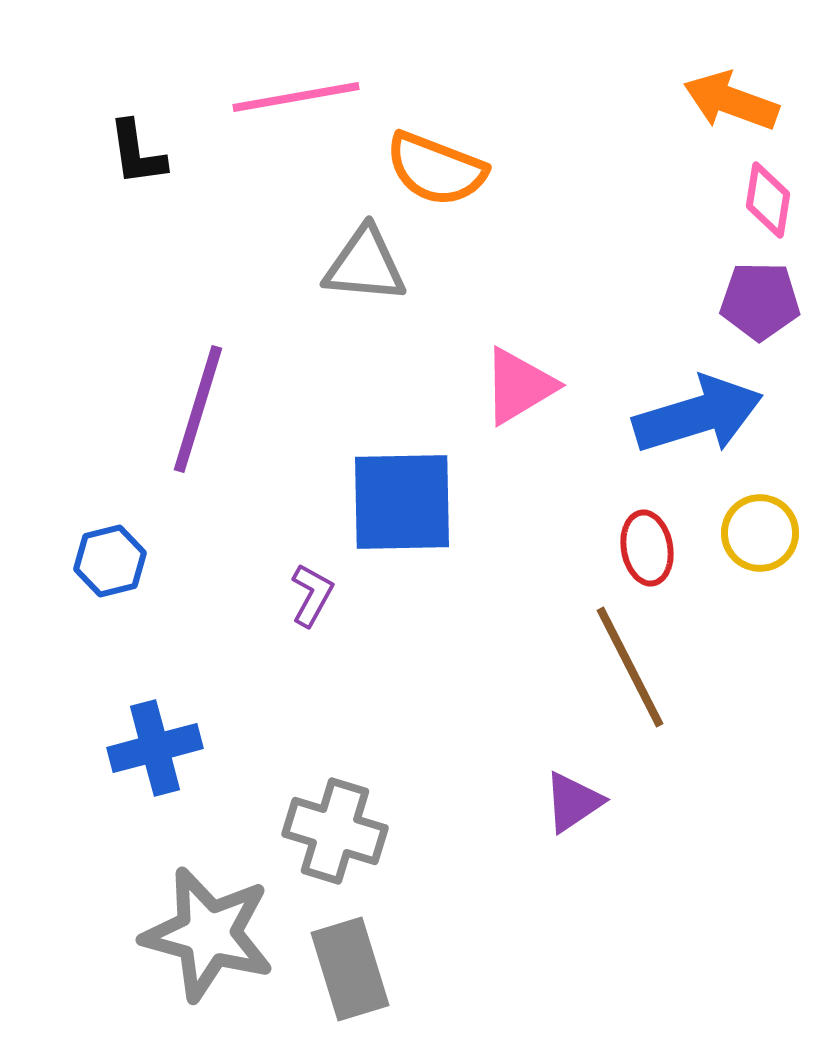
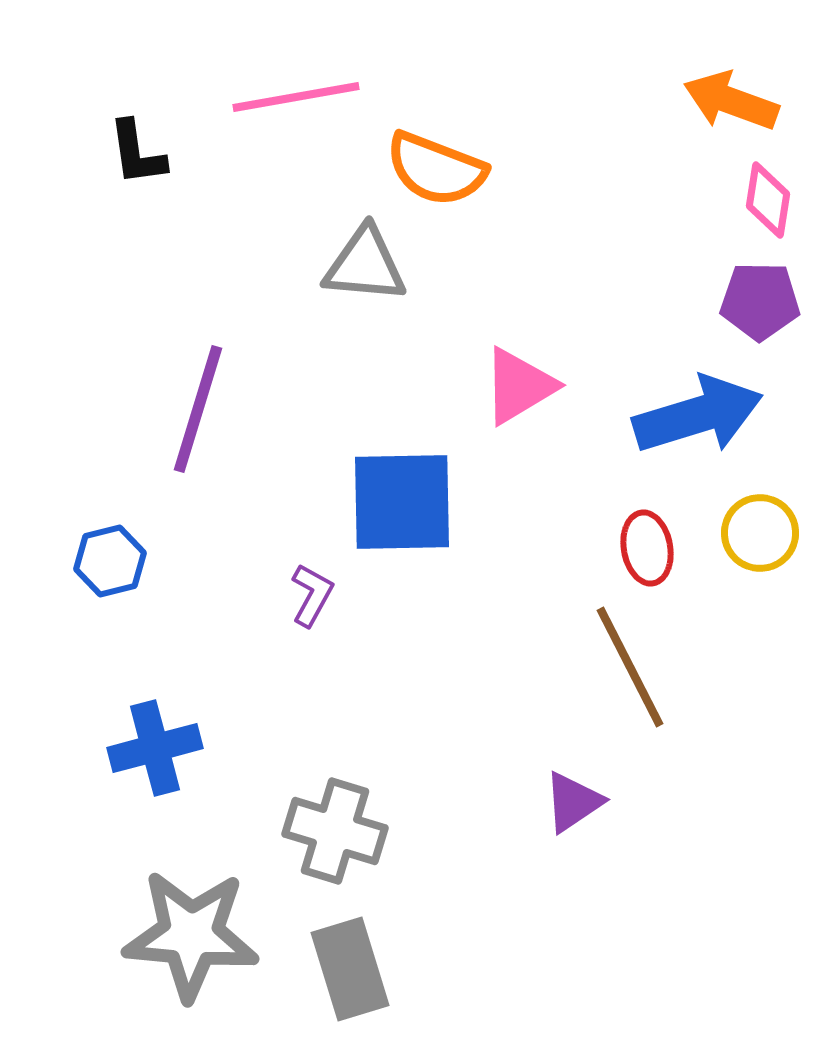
gray star: moved 17 px left, 1 px down; rotated 10 degrees counterclockwise
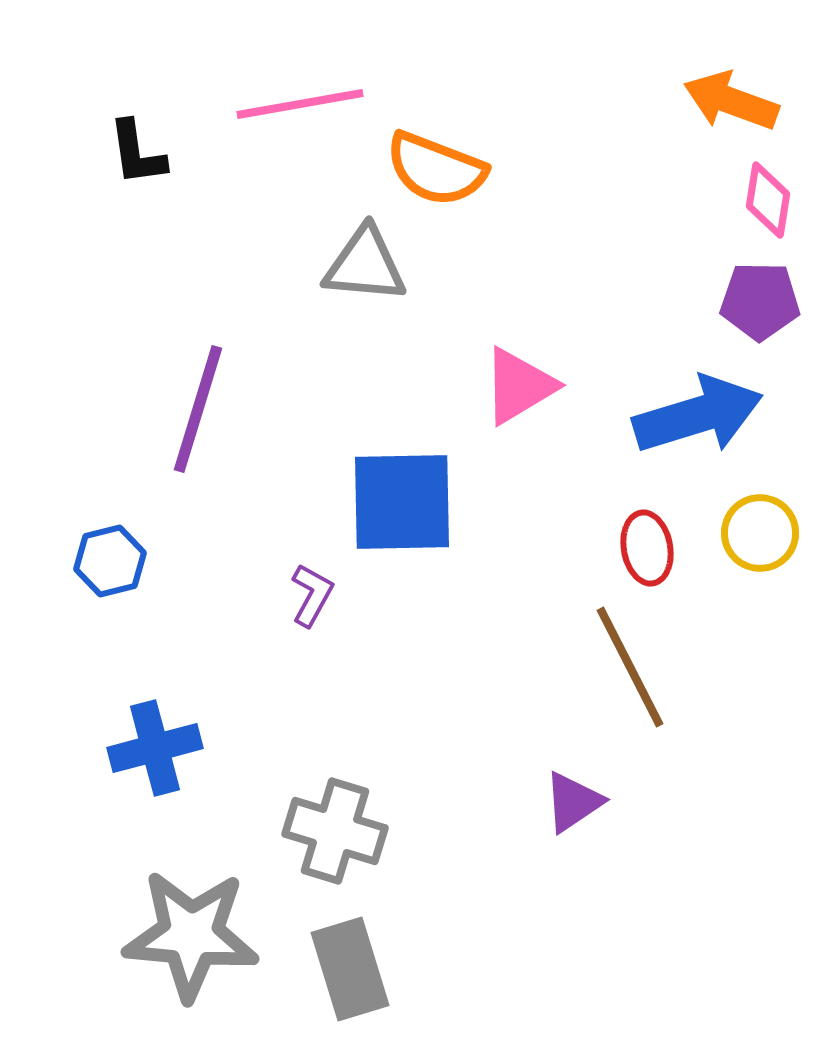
pink line: moved 4 px right, 7 px down
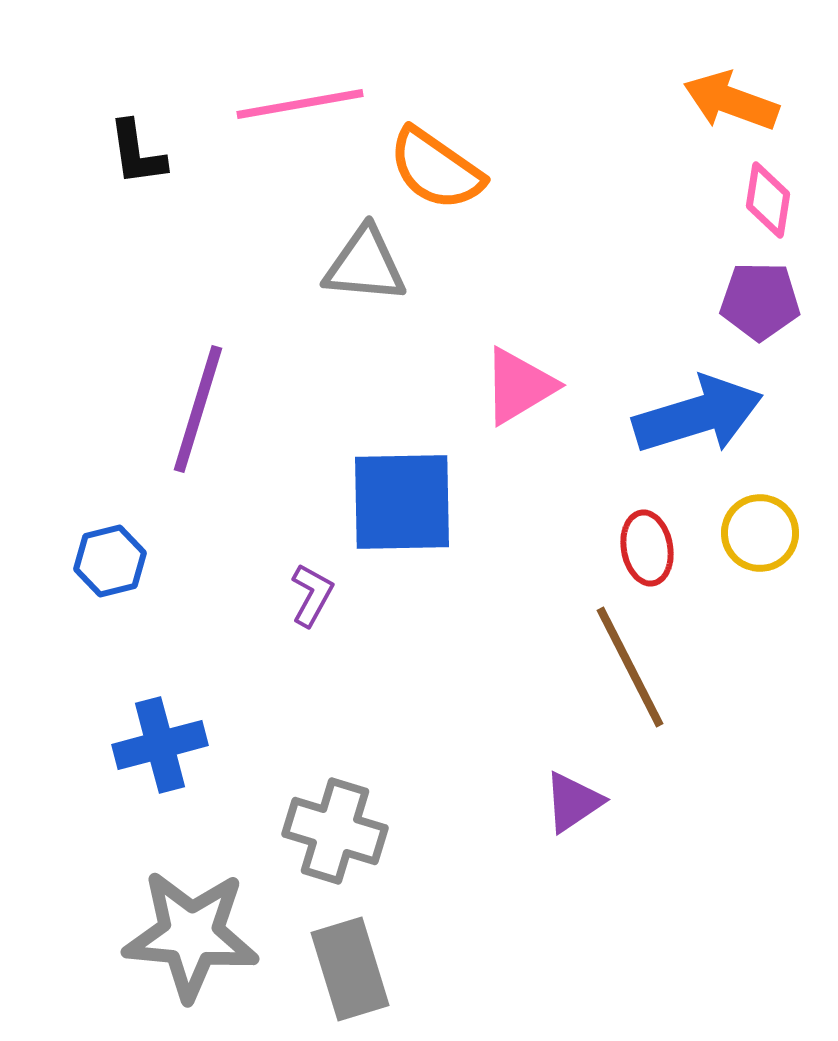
orange semicircle: rotated 14 degrees clockwise
blue cross: moved 5 px right, 3 px up
